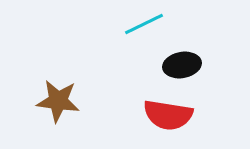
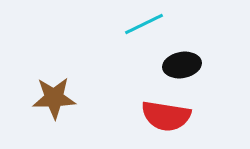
brown star: moved 4 px left, 3 px up; rotated 9 degrees counterclockwise
red semicircle: moved 2 px left, 1 px down
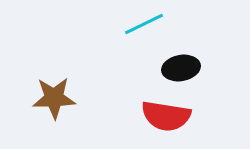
black ellipse: moved 1 px left, 3 px down
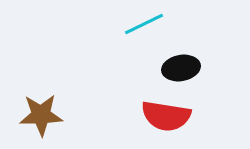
brown star: moved 13 px left, 17 px down
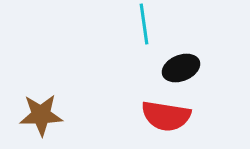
cyan line: rotated 72 degrees counterclockwise
black ellipse: rotated 12 degrees counterclockwise
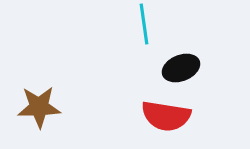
brown star: moved 2 px left, 8 px up
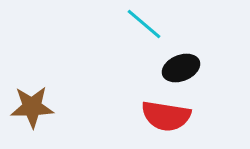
cyan line: rotated 42 degrees counterclockwise
brown star: moved 7 px left
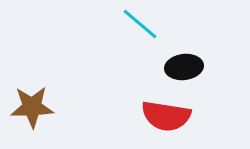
cyan line: moved 4 px left
black ellipse: moved 3 px right, 1 px up; rotated 15 degrees clockwise
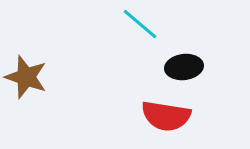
brown star: moved 6 px left, 30 px up; rotated 21 degrees clockwise
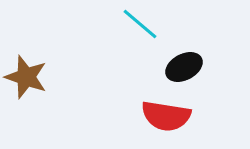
black ellipse: rotated 21 degrees counterclockwise
